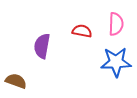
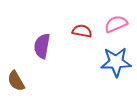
pink semicircle: rotated 115 degrees counterclockwise
brown semicircle: rotated 140 degrees counterclockwise
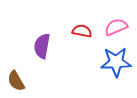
pink semicircle: moved 3 px down
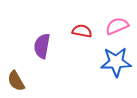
pink semicircle: moved 1 px right, 1 px up
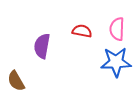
pink semicircle: moved 3 px down; rotated 65 degrees counterclockwise
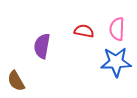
red semicircle: moved 2 px right
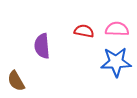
pink semicircle: rotated 90 degrees clockwise
purple semicircle: rotated 15 degrees counterclockwise
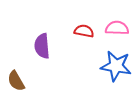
pink semicircle: moved 1 px up
blue star: moved 4 px down; rotated 12 degrees clockwise
